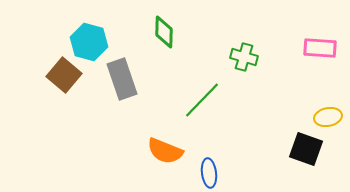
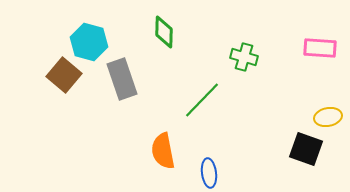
orange semicircle: moved 2 px left; rotated 57 degrees clockwise
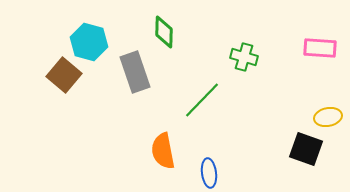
gray rectangle: moved 13 px right, 7 px up
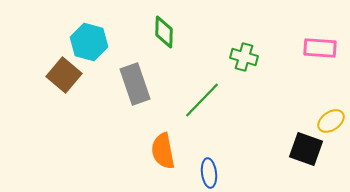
gray rectangle: moved 12 px down
yellow ellipse: moved 3 px right, 4 px down; rotated 24 degrees counterclockwise
